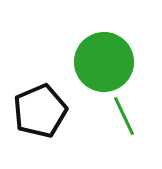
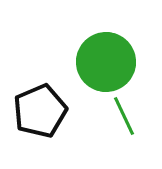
green circle: moved 2 px right
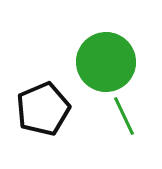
black pentagon: moved 3 px right, 2 px up
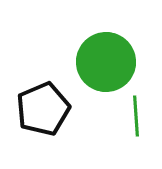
green line: moved 12 px right; rotated 21 degrees clockwise
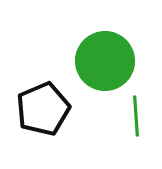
green circle: moved 1 px left, 1 px up
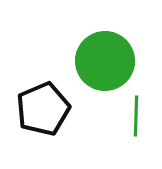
green line: rotated 6 degrees clockwise
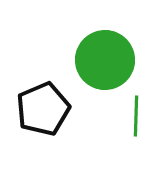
green circle: moved 1 px up
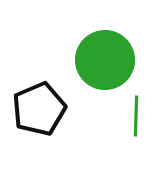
black pentagon: moved 4 px left
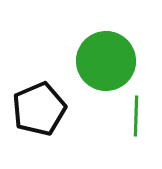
green circle: moved 1 px right, 1 px down
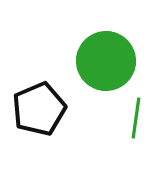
green line: moved 2 px down; rotated 6 degrees clockwise
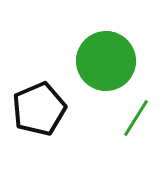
green line: rotated 24 degrees clockwise
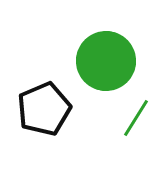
black pentagon: moved 5 px right
